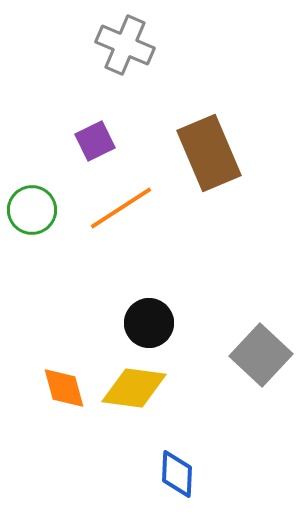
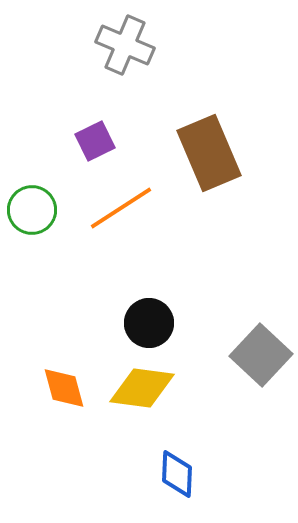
yellow diamond: moved 8 px right
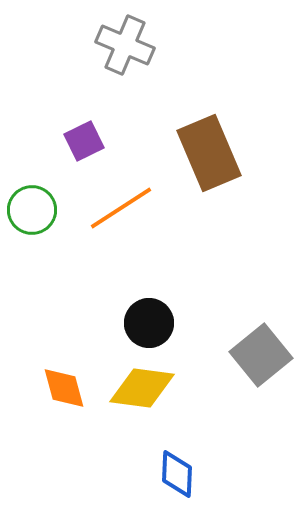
purple square: moved 11 px left
gray square: rotated 8 degrees clockwise
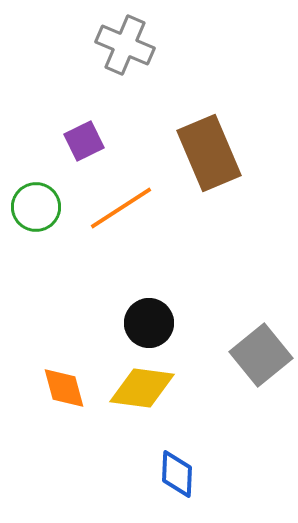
green circle: moved 4 px right, 3 px up
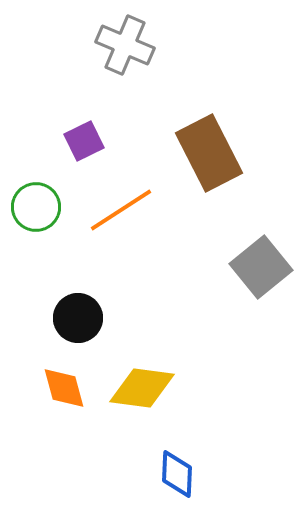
brown rectangle: rotated 4 degrees counterclockwise
orange line: moved 2 px down
black circle: moved 71 px left, 5 px up
gray square: moved 88 px up
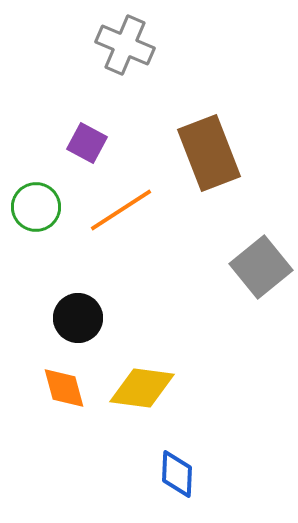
purple square: moved 3 px right, 2 px down; rotated 36 degrees counterclockwise
brown rectangle: rotated 6 degrees clockwise
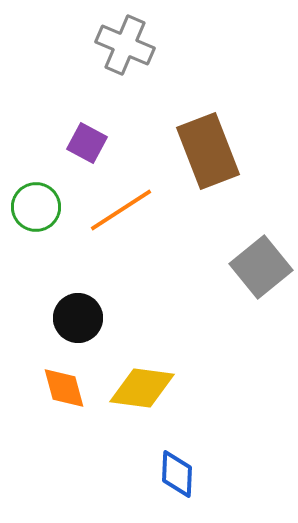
brown rectangle: moved 1 px left, 2 px up
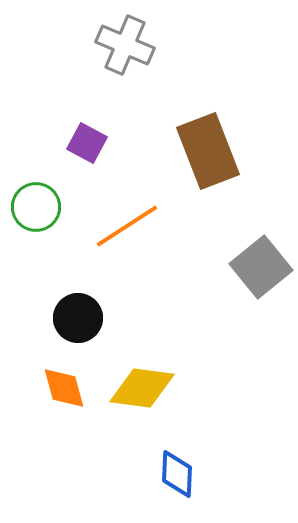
orange line: moved 6 px right, 16 px down
